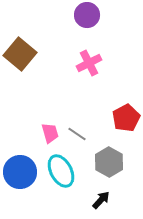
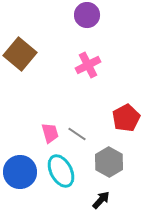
pink cross: moved 1 px left, 2 px down
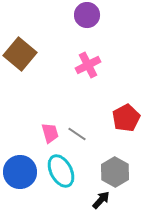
gray hexagon: moved 6 px right, 10 px down
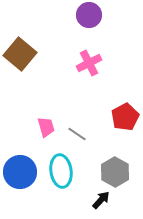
purple circle: moved 2 px right
pink cross: moved 1 px right, 2 px up
red pentagon: moved 1 px left, 1 px up
pink trapezoid: moved 4 px left, 6 px up
cyan ellipse: rotated 20 degrees clockwise
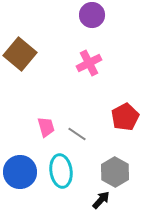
purple circle: moved 3 px right
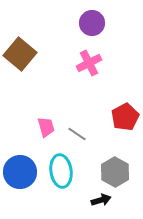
purple circle: moved 8 px down
black arrow: rotated 30 degrees clockwise
